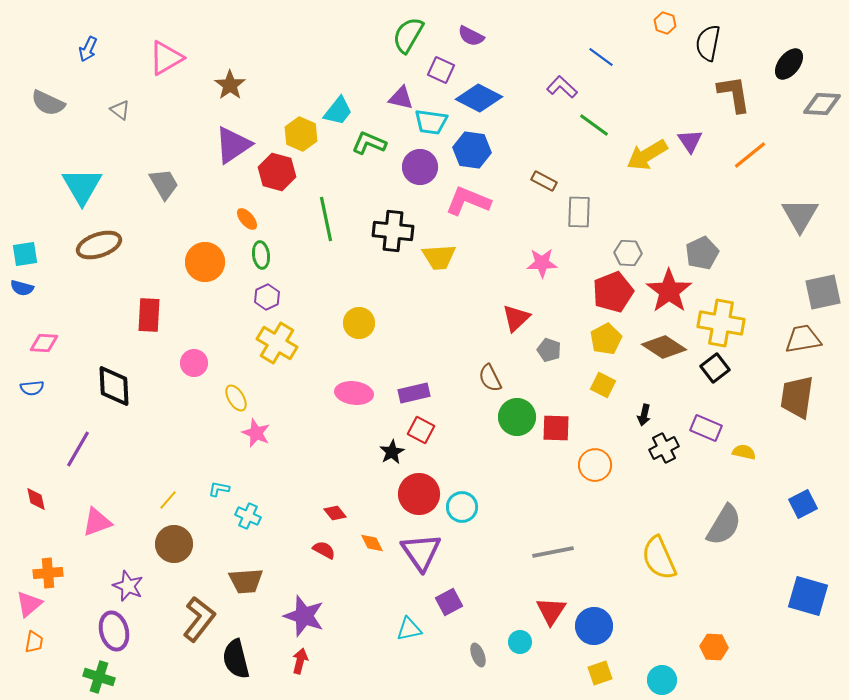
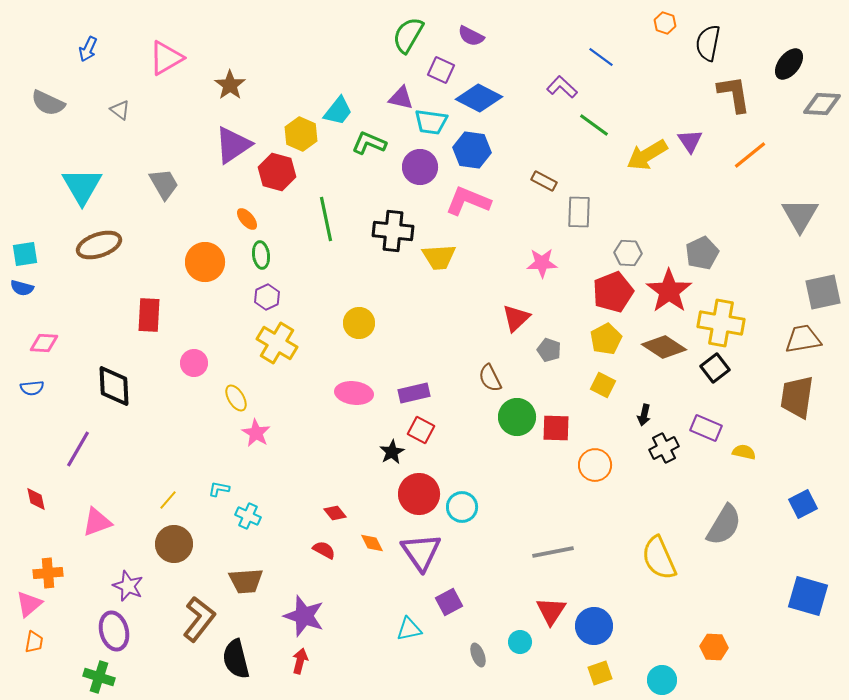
pink star at (256, 433): rotated 8 degrees clockwise
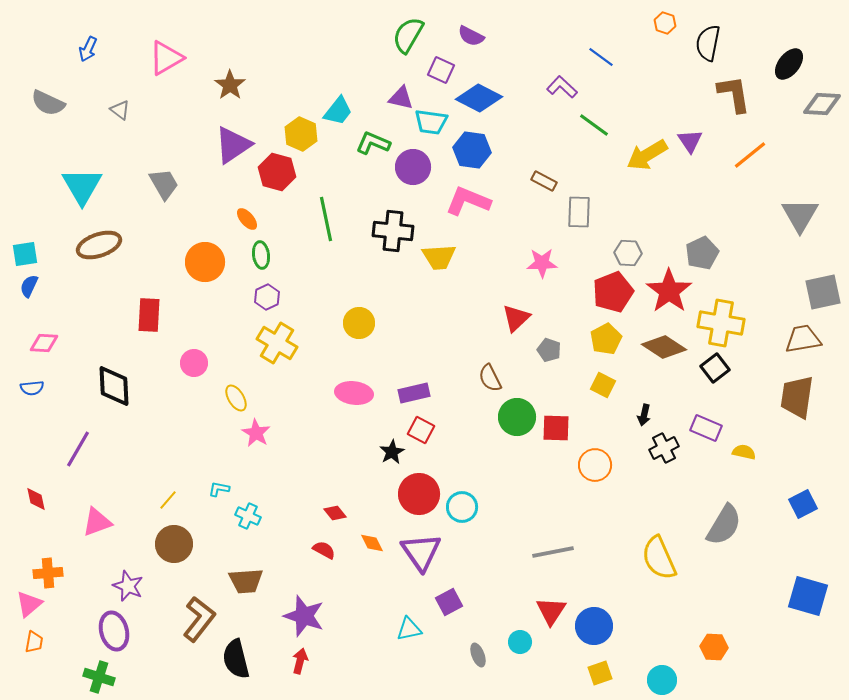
green L-shape at (369, 143): moved 4 px right
purple circle at (420, 167): moved 7 px left
blue semicircle at (22, 288): moved 7 px right, 2 px up; rotated 100 degrees clockwise
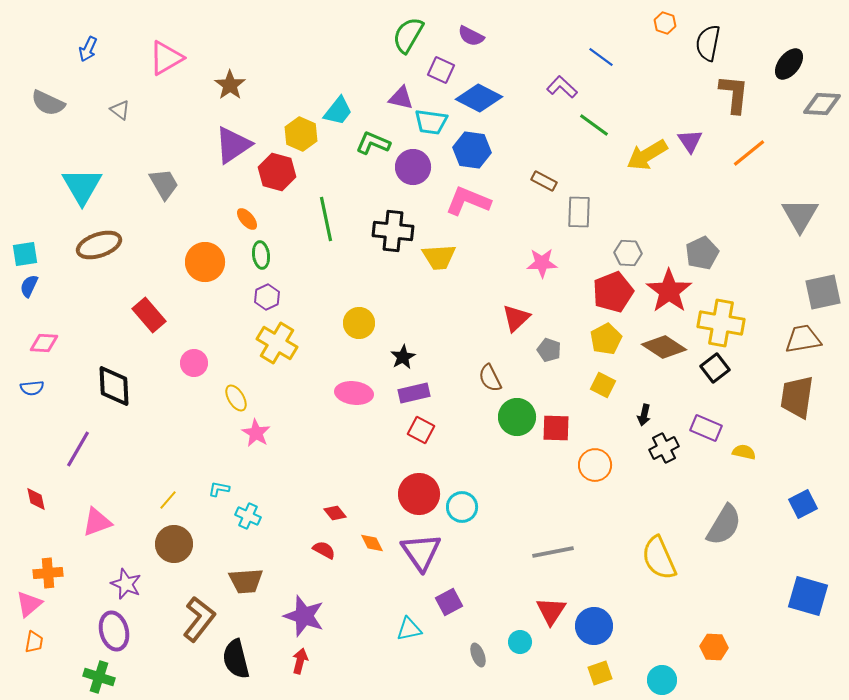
brown L-shape at (734, 94): rotated 15 degrees clockwise
orange line at (750, 155): moved 1 px left, 2 px up
red rectangle at (149, 315): rotated 44 degrees counterclockwise
black star at (392, 452): moved 11 px right, 95 px up
purple star at (128, 586): moved 2 px left, 2 px up
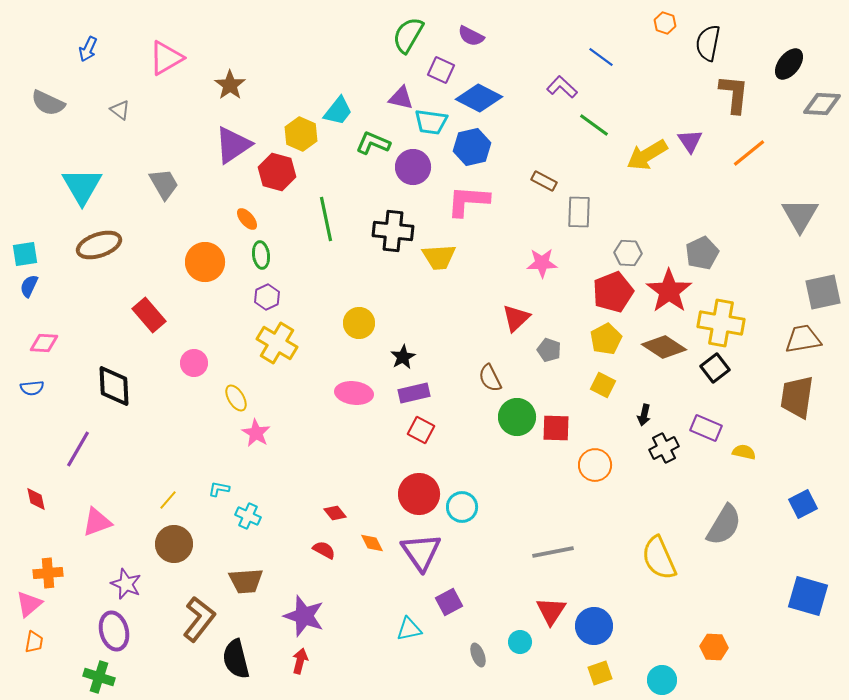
blue hexagon at (472, 150): moved 3 px up; rotated 21 degrees counterclockwise
pink L-shape at (468, 201): rotated 18 degrees counterclockwise
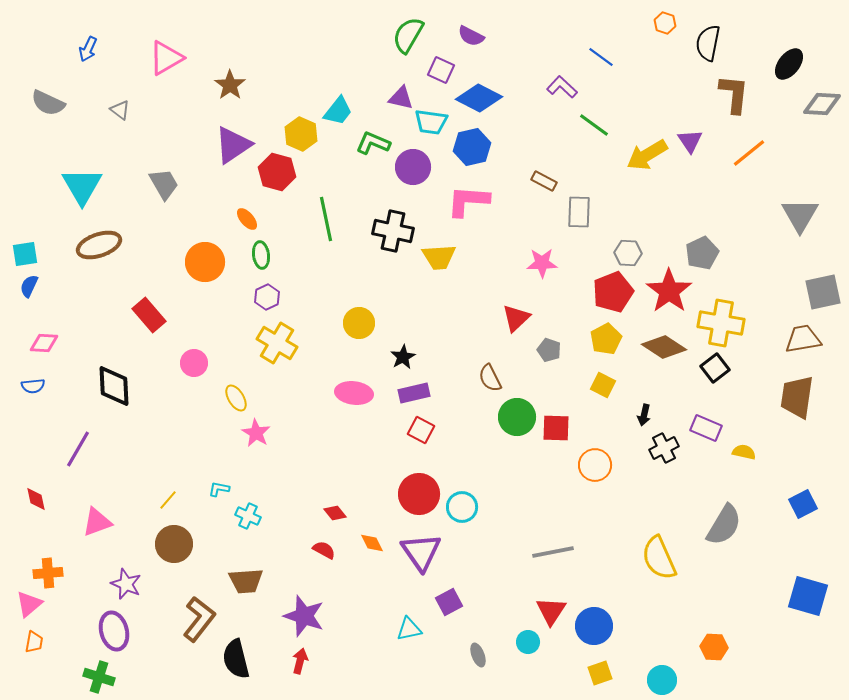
black cross at (393, 231): rotated 6 degrees clockwise
blue semicircle at (32, 388): moved 1 px right, 2 px up
cyan circle at (520, 642): moved 8 px right
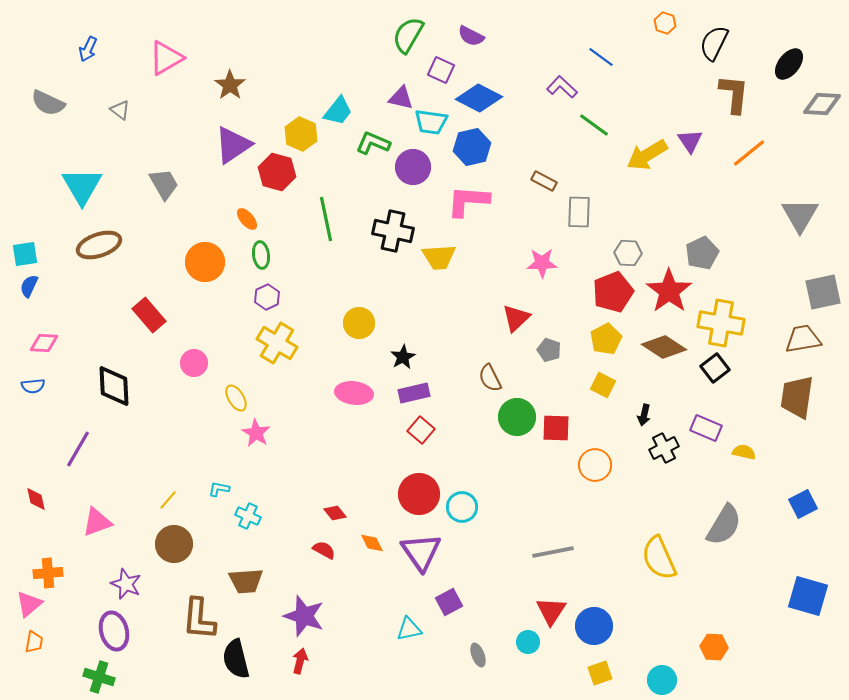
black semicircle at (708, 43): moved 6 px right; rotated 15 degrees clockwise
red square at (421, 430): rotated 12 degrees clockwise
brown L-shape at (199, 619): rotated 147 degrees clockwise
